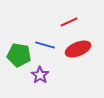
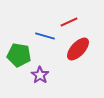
blue line: moved 9 px up
red ellipse: rotated 25 degrees counterclockwise
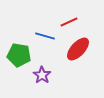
purple star: moved 2 px right
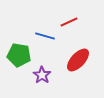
red ellipse: moved 11 px down
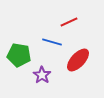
blue line: moved 7 px right, 6 px down
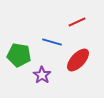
red line: moved 8 px right
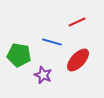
purple star: moved 1 px right; rotated 12 degrees counterclockwise
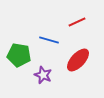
blue line: moved 3 px left, 2 px up
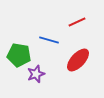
purple star: moved 7 px left, 1 px up; rotated 30 degrees clockwise
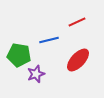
blue line: rotated 30 degrees counterclockwise
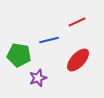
purple star: moved 2 px right, 4 px down
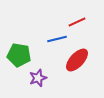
blue line: moved 8 px right, 1 px up
red ellipse: moved 1 px left
